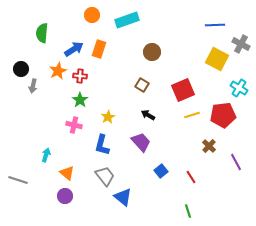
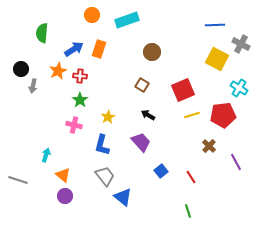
orange triangle: moved 4 px left, 2 px down
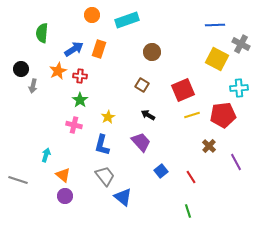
cyan cross: rotated 36 degrees counterclockwise
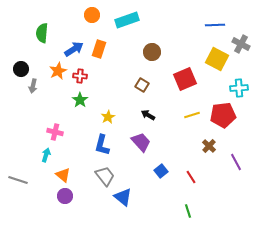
red square: moved 2 px right, 11 px up
pink cross: moved 19 px left, 7 px down
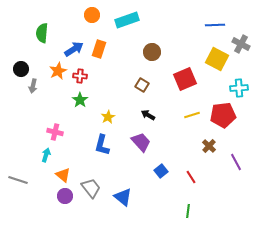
gray trapezoid: moved 14 px left, 12 px down
green line: rotated 24 degrees clockwise
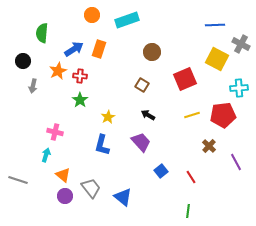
black circle: moved 2 px right, 8 px up
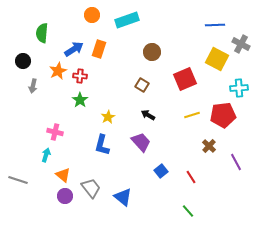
green line: rotated 48 degrees counterclockwise
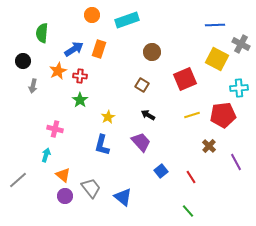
pink cross: moved 3 px up
gray line: rotated 60 degrees counterclockwise
